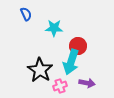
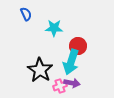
purple arrow: moved 15 px left
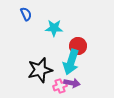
black star: rotated 25 degrees clockwise
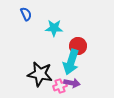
black star: moved 4 px down; rotated 25 degrees clockwise
